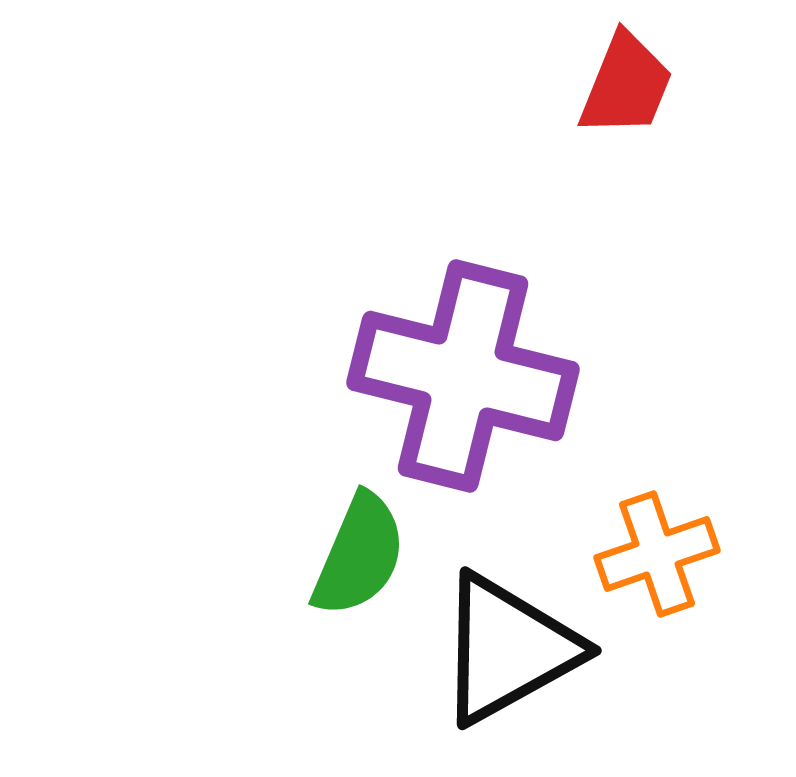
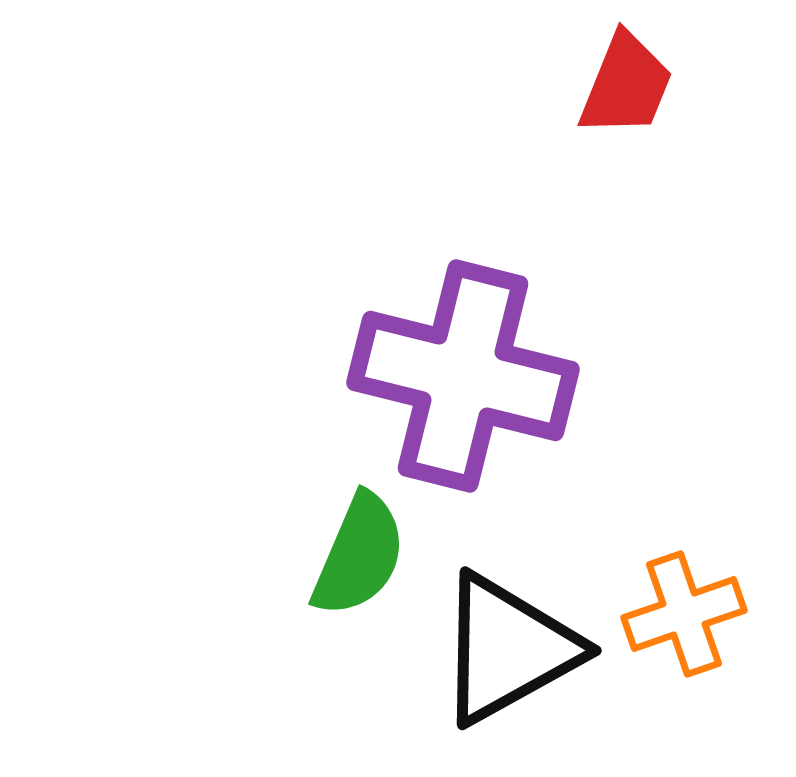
orange cross: moved 27 px right, 60 px down
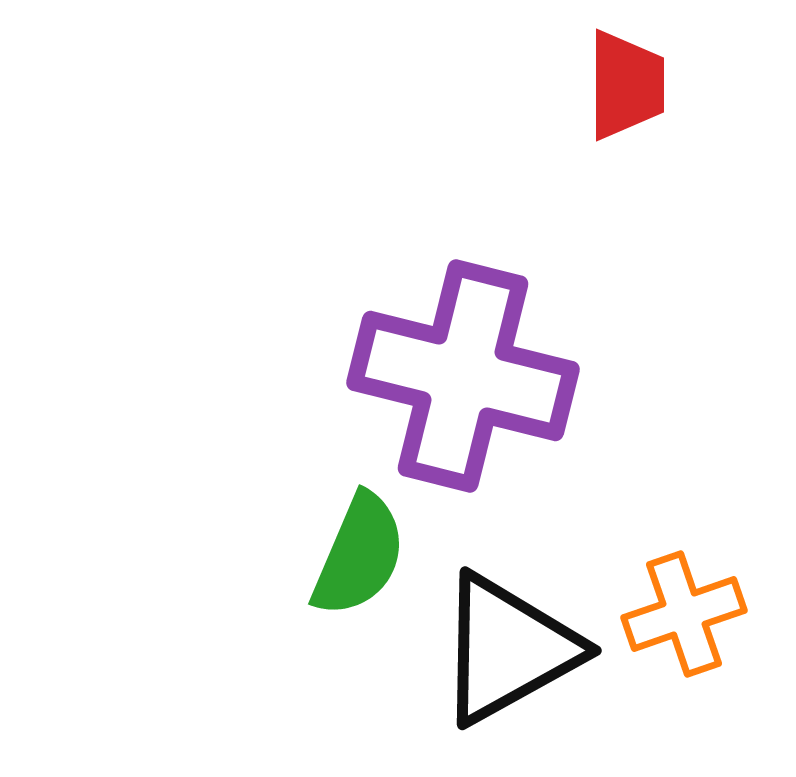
red trapezoid: rotated 22 degrees counterclockwise
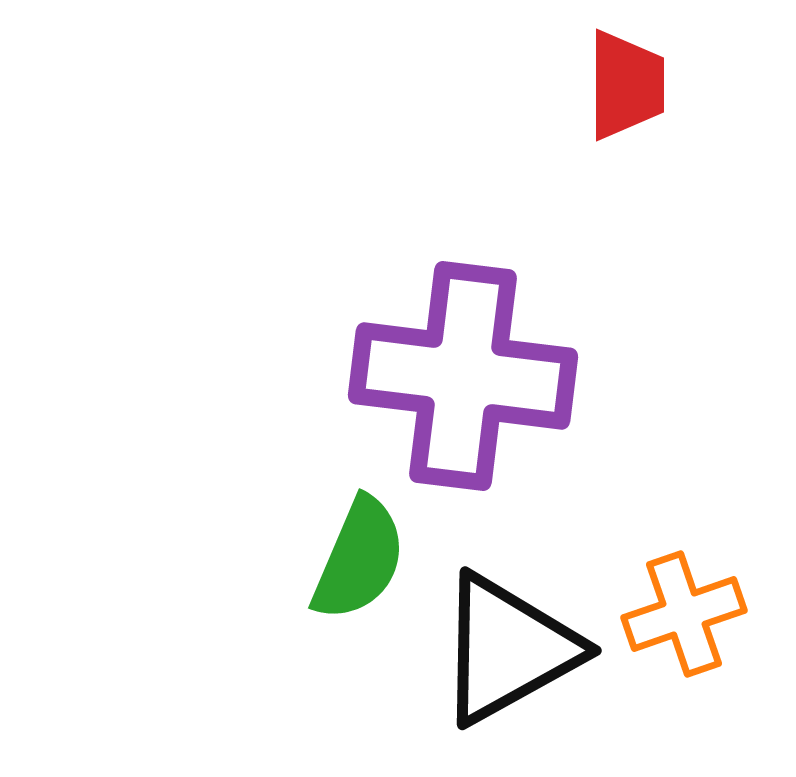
purple cross: rotated 7 degrees counterclockwise
green semicircle: moved 4 px down
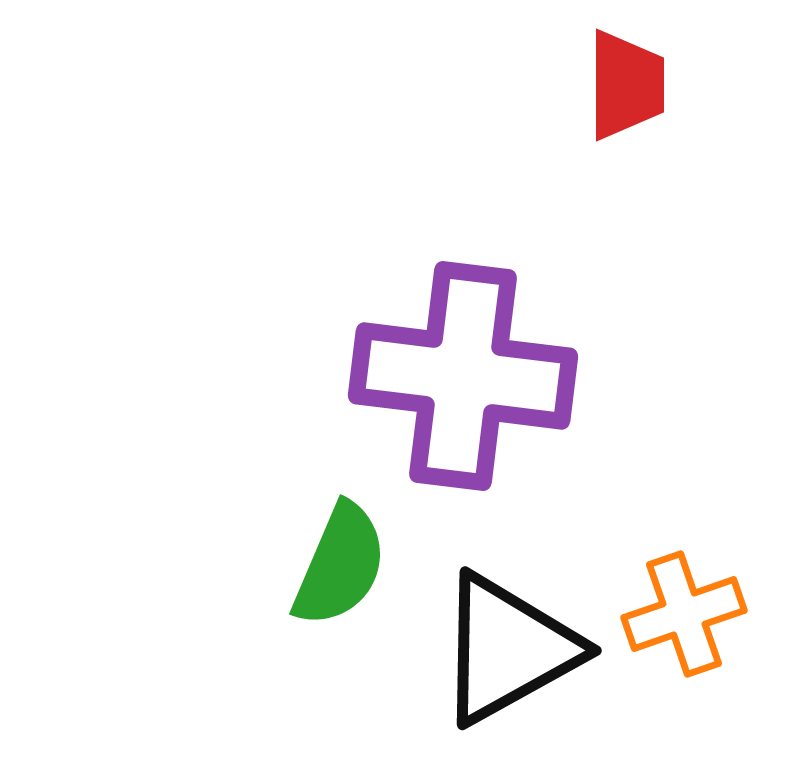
green semicircle: moved 19 px left, 6 px down
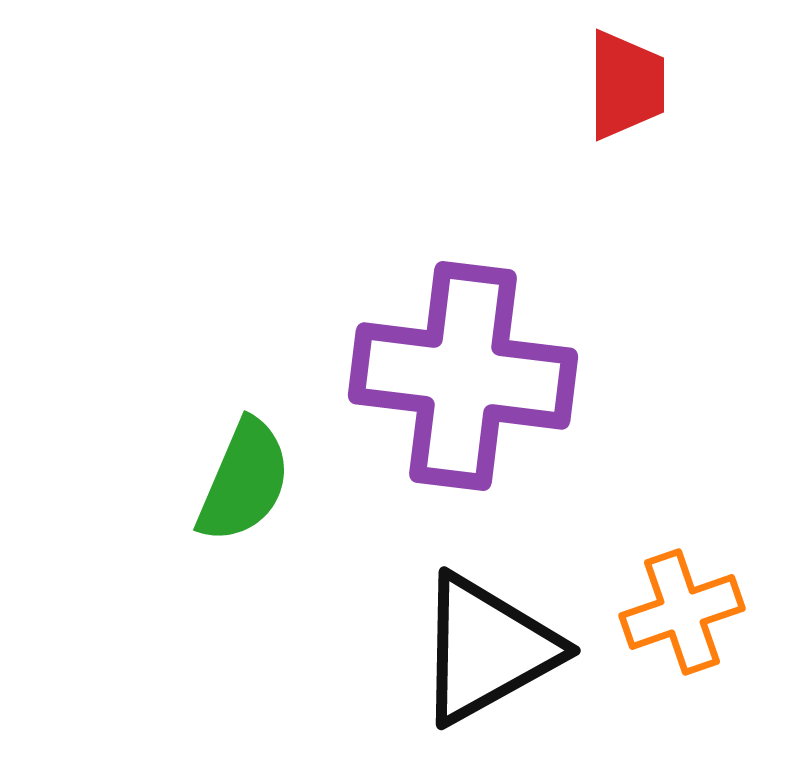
green semicircle: moved 96 px left, 84 px up
orange cross: moved 2 px left, 2 px up
black triangle: moved 21 px left
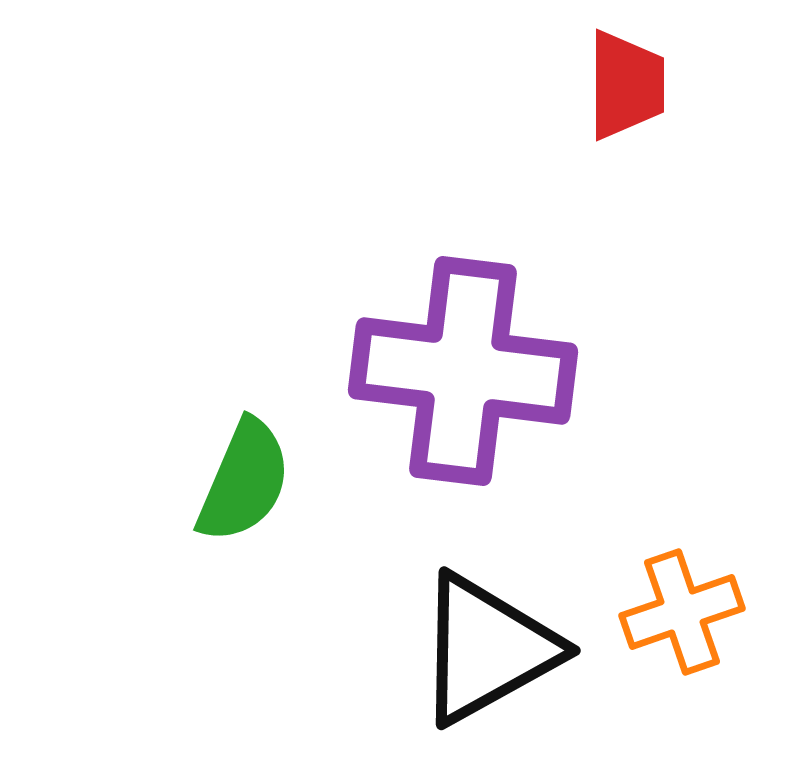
purple cross: moved 5 px up
